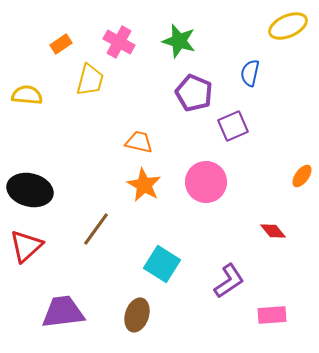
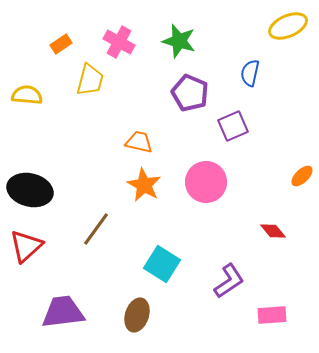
purple pentagon: moved 4 px left
orange ellipse: rotated 10 degrees clockwise
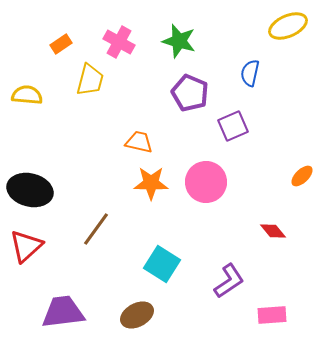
orange star: moved 7 px right, 2 px up; rotated 28 degrees counterclockwise
brown ellipse: rotated 44 degrees clockwise
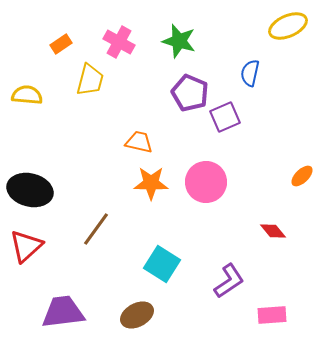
purple square: moved 8 px left, 9 px up
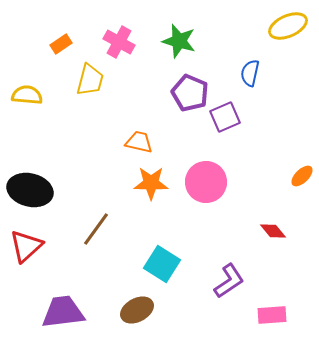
brown ellipse: moved 5 px up
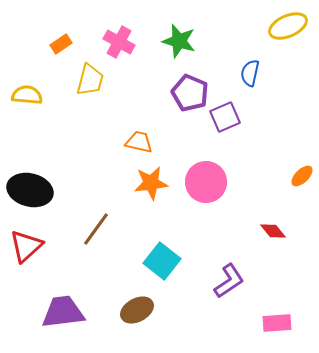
orange star: rotated 8 degrees counterclockwise
cyan square: moved 3 px up; rotated 6 degrees clockwise
pink rectangle: moved 5 px right, 8 px down
